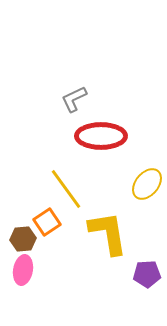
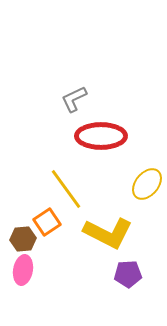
yellow L-shape: rotated 126 degrees clockwise
purple pentagon: moved 19 px left
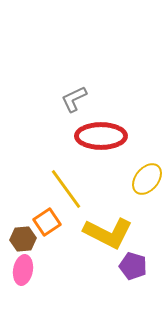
yellow ellipse: moved 5 px up
purple pentagon: moved 5 px right, 8 px up; rotated 20 degrees clockwise
